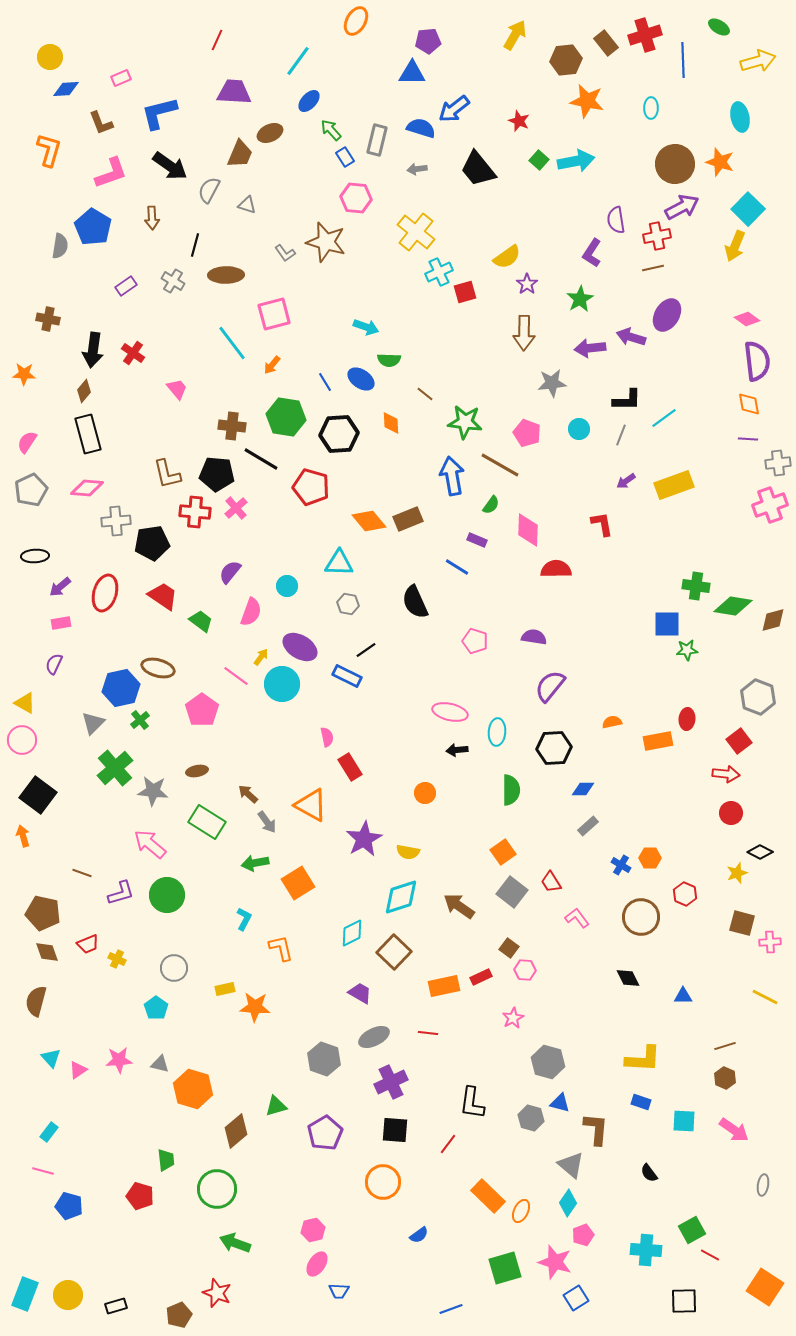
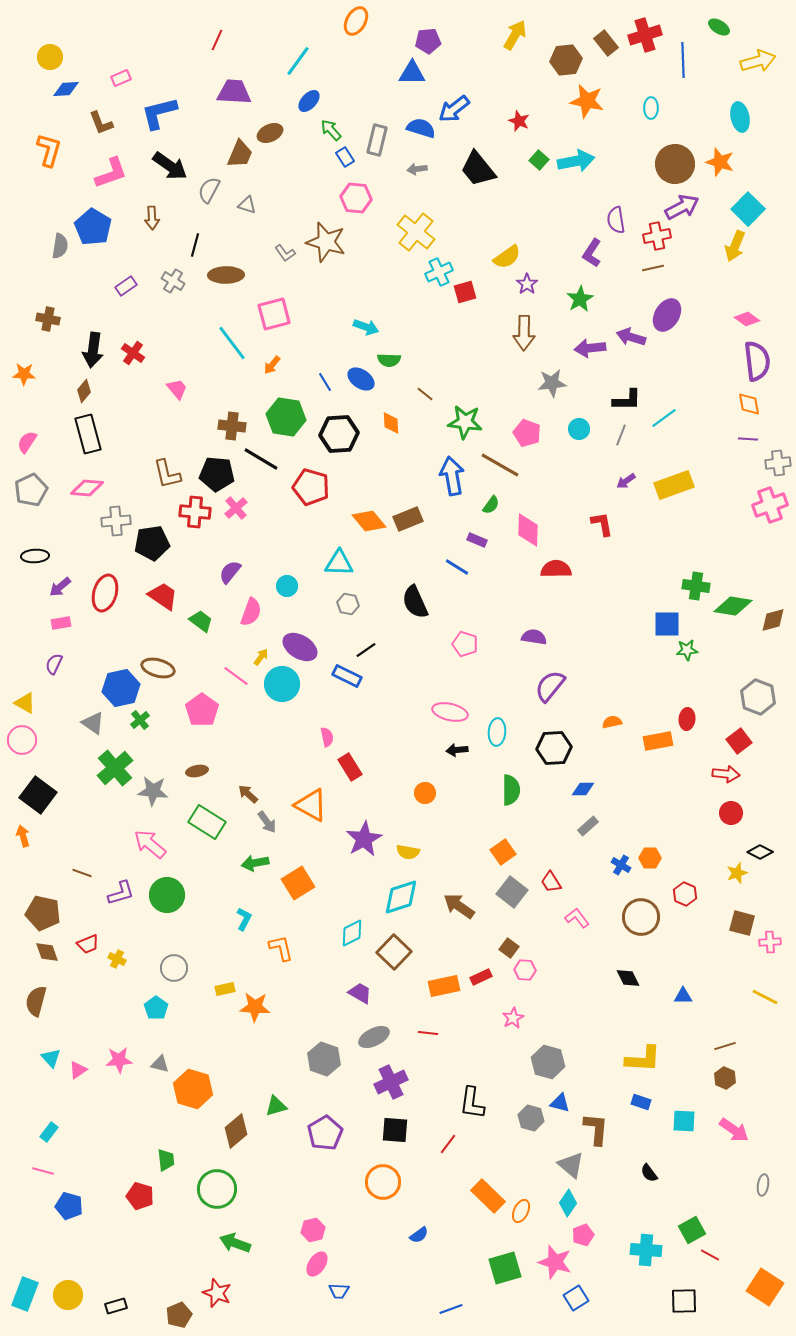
pink pentagon at (475, 641): moved 10 px left, 3 px down
gray triangle at (93, 723): rotated 40 degrees counterclockwise
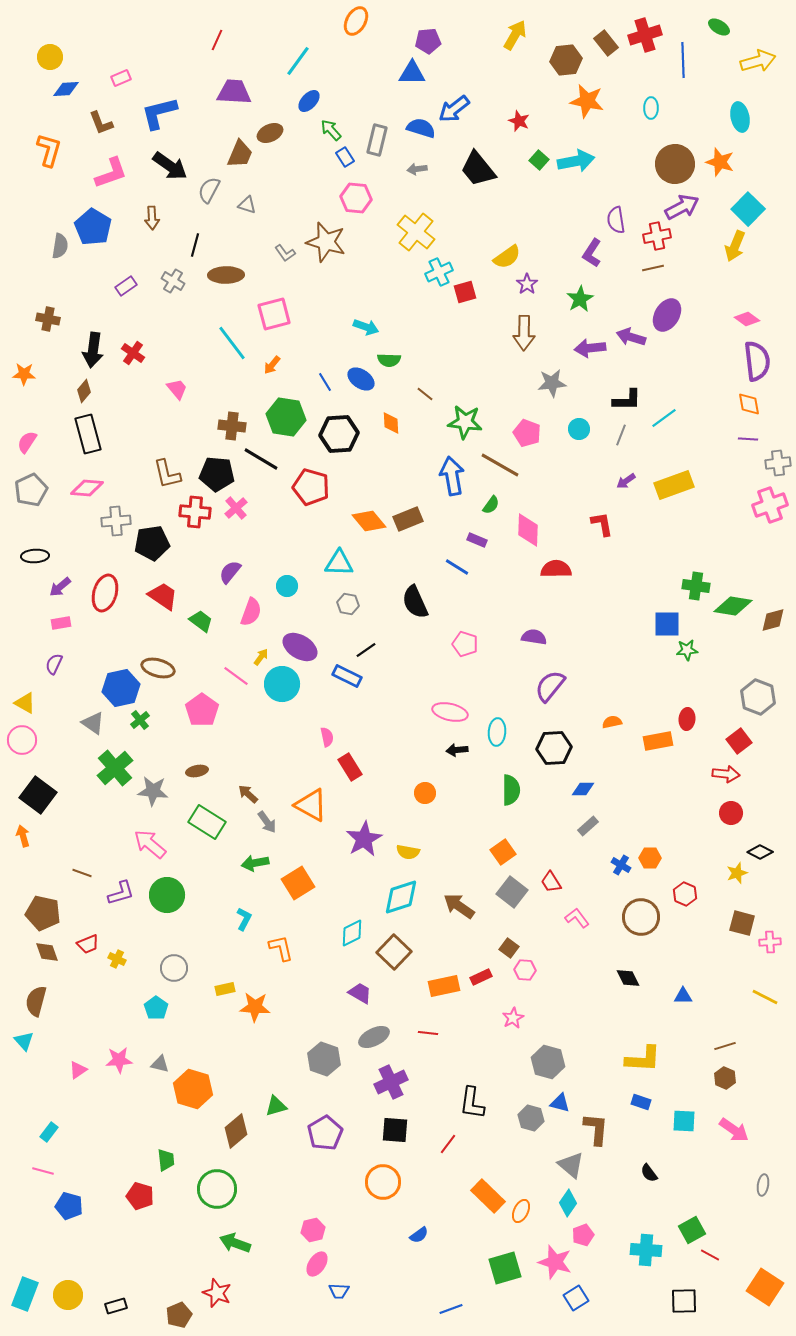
cyan triangle at (51, 1058): moved 27 px left, 17 px up
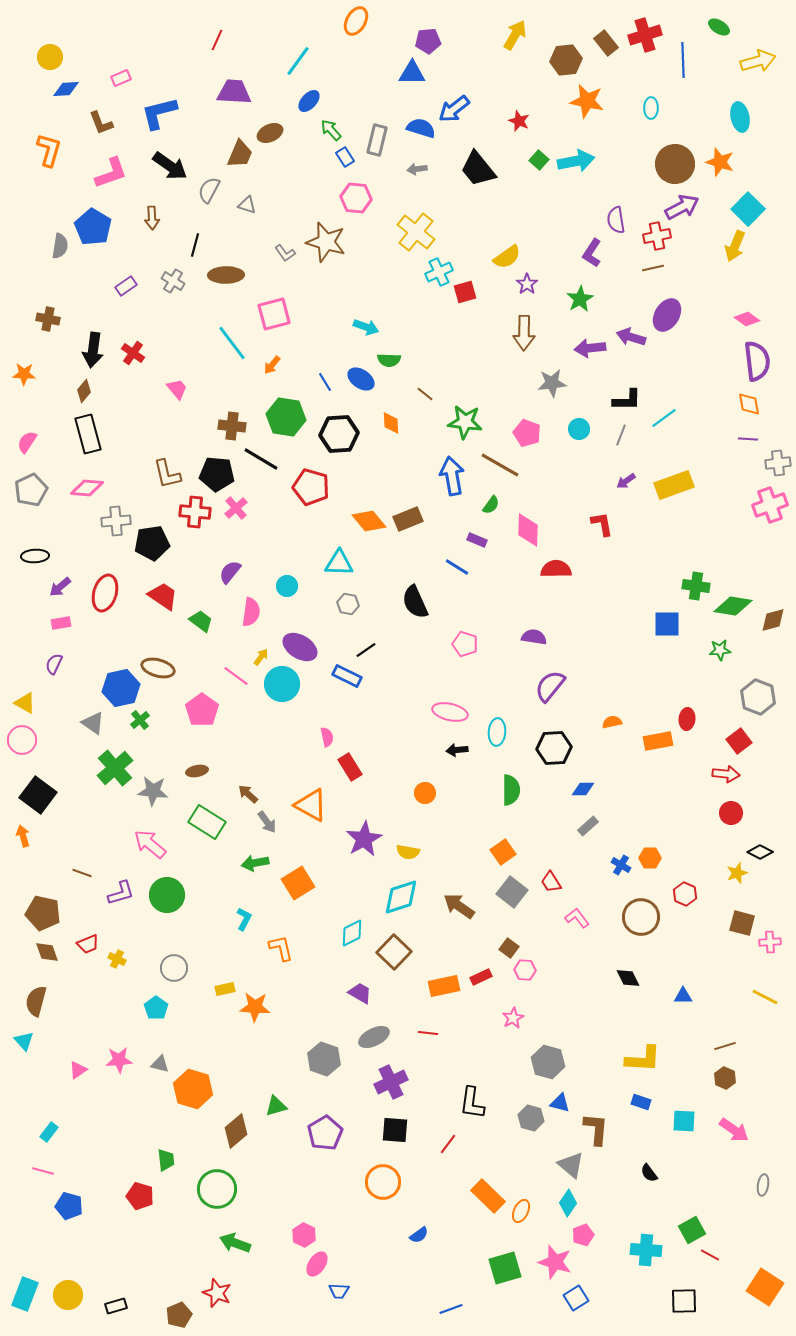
pink semicircle at (251, 612): rotated 12 degrees counterclockwise
green star at (687, 650): moved 33 px right
pink hexagon at (313, 1230): moved 9 px left, 5 px down; rotated 20 degrees counterclockwise
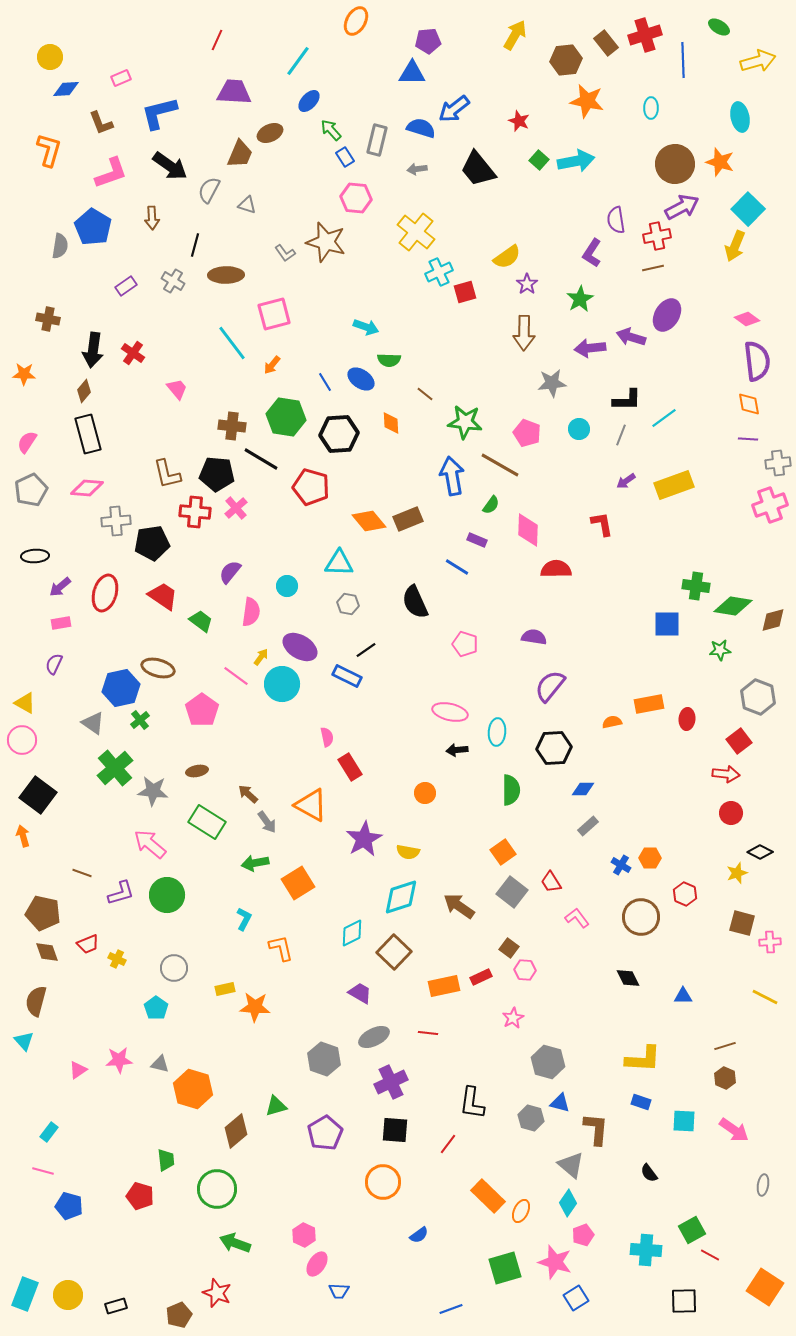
orange rectangle at (658, 741): moved 9 px left, 37 px up
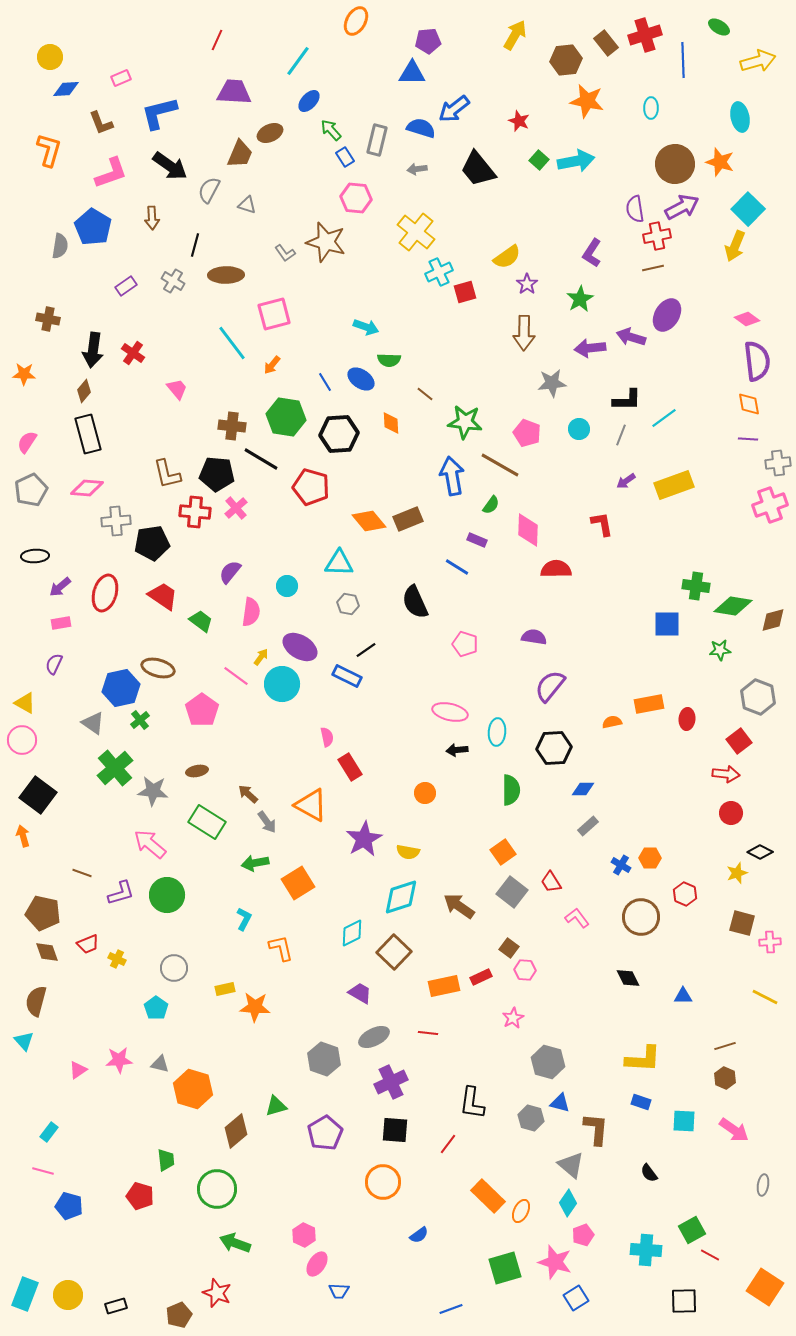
purple semicircle at (616, 220): moved 19 px right, 11 px up
